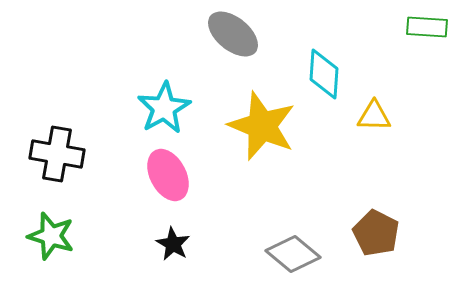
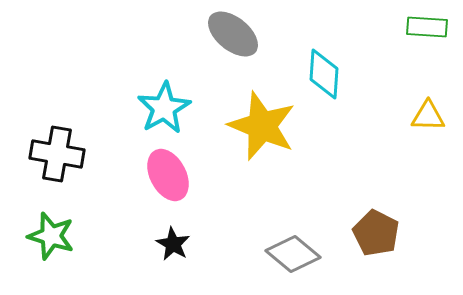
yellow triangle: moved 54 px right
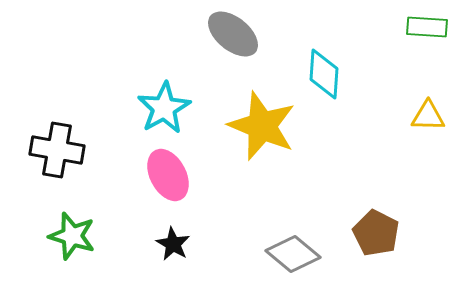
black cross: moved 4 px up
green star: moved 21 px right
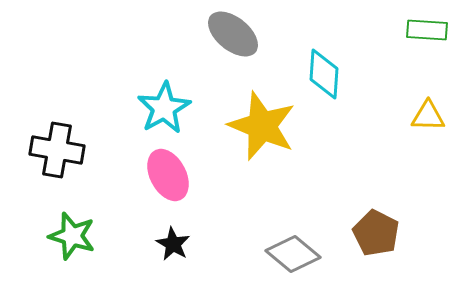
green rectangle: moved 3 px down
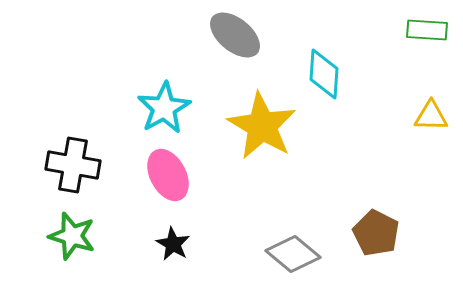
gray ellipse: moved 2 px right, 1 px down
yellow triangle: moved 3 px right
yellow star: rotated 8 degrees clockwise
black cross: moved 16 px right, 15 px down
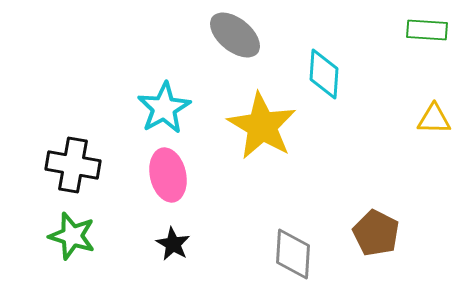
yellow triangle: moved 3 px right, 3 px down
pink ellipse: rotated 15 degrees clockwise
gray diamond: rotated 54 degrees clockwise
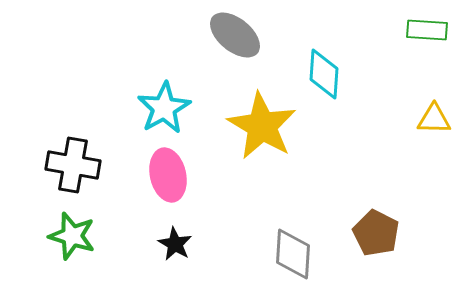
black star: moved 2 px right
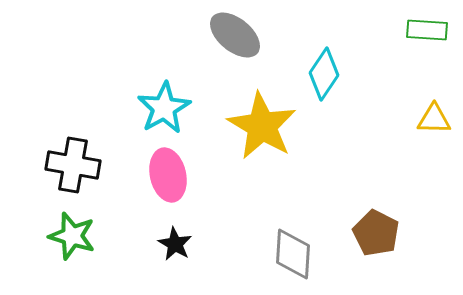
cyan diamond: rotated 30 degrees clockwise
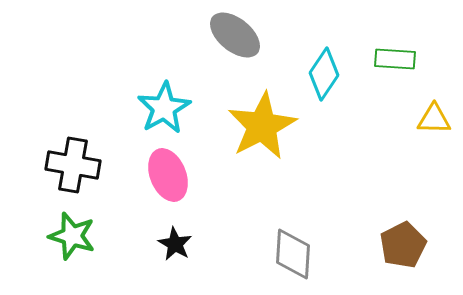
green rectangle: moved 32 px left, 29 px down
yellow star: rotated 14 degrees clockwise
pink ellipse: rotated 9 degrees counterclockwise
brown pentagon: moved 27 px right, 12 px down; rotated 18 degrees clockwise
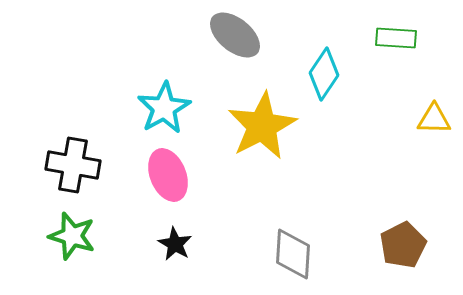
green rectangle: moved 1 px right, 21 px up
